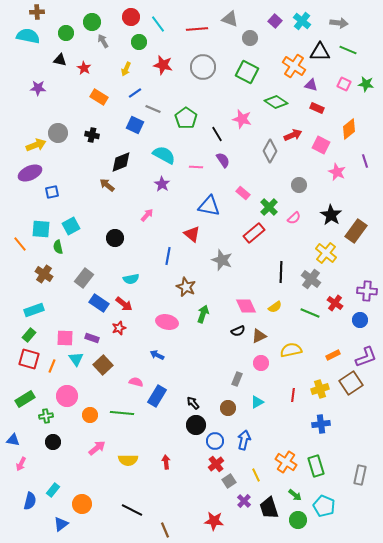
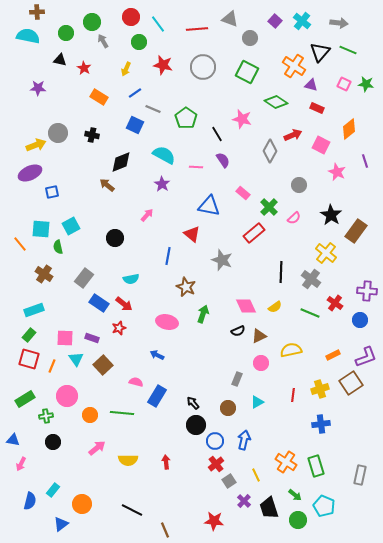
black triangle at (320, 52): rotated 50 degrees counterclockwise
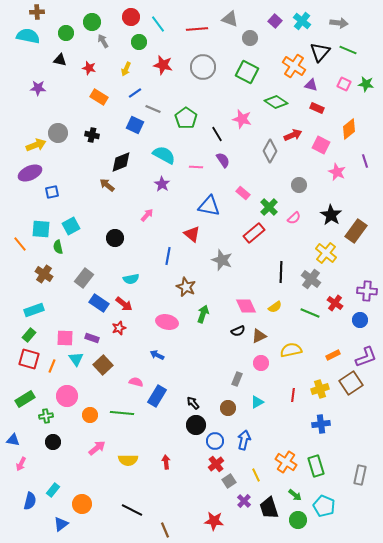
red star at (84, 68): moved 5 px right; rotated 16 degrees counterclockwise
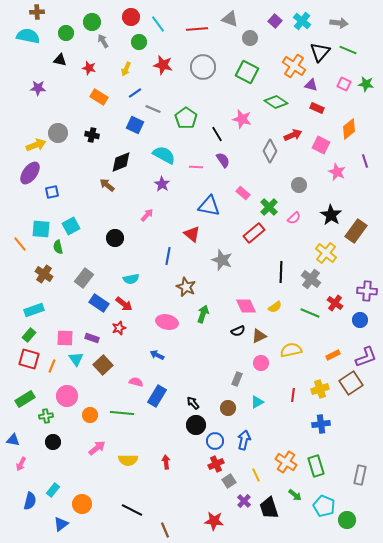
purple ellipse at (30, 173): rotated 30 degrees counterclockwise
red cross at (216, 464): rotated 14 degrees clockwise
green circle at (298, 520): moved 49 px right
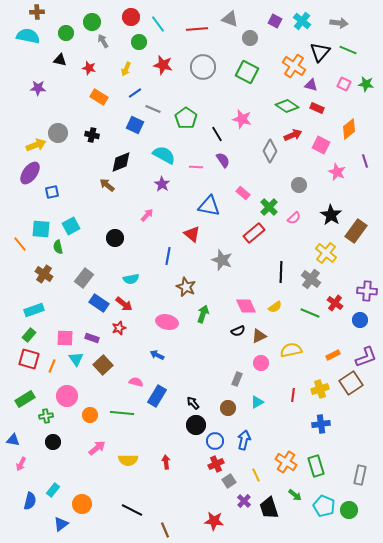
purple square at (275, 21): rotated 16 degrees counterclockwise
green diamond at (276, 102): moved 11 px right, 4 px down
green circle at (347, 520): moved 2 px right, 10 px up
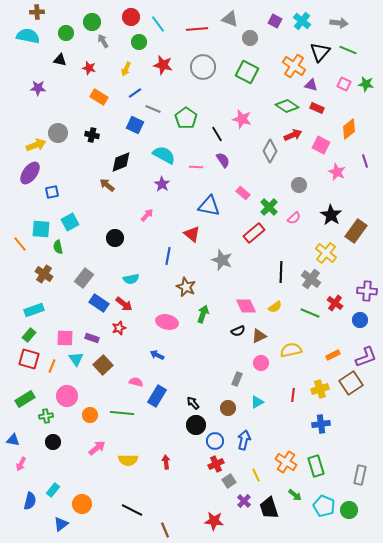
cyan square at (71, 226): moved 1 px left, 4 px up
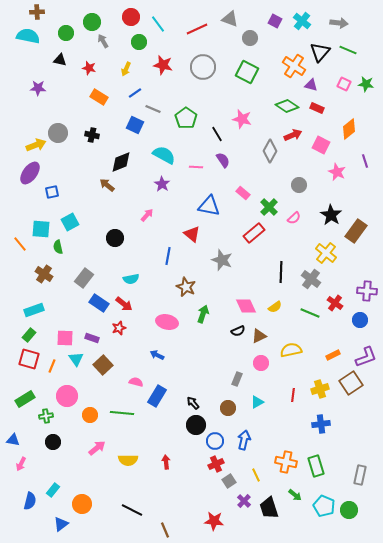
red line at (197, 29): rotated 20 degrees counterclockwise
orange cross at (286, 462): rotated 20 degrees counterclockwise
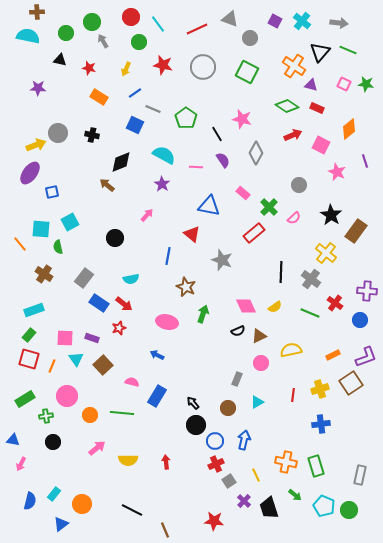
gray diamond at (270, 151): moved 14 px left, 2 px down
pink semicircle at (136, 382): moved 4 px left
cyan rectangle at (53, 490): moved 1 px right, 4 px down
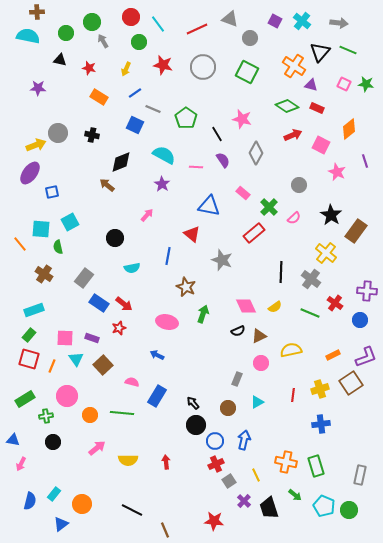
cyan semicircle at (131, 279): moved 1 px right, 11 px up
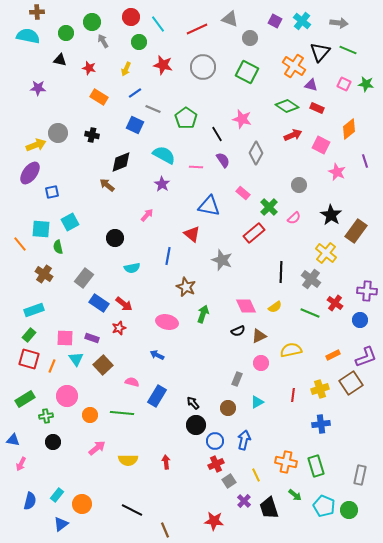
cyan rectangle at (54, 494): moved 3 px right, 1 px down
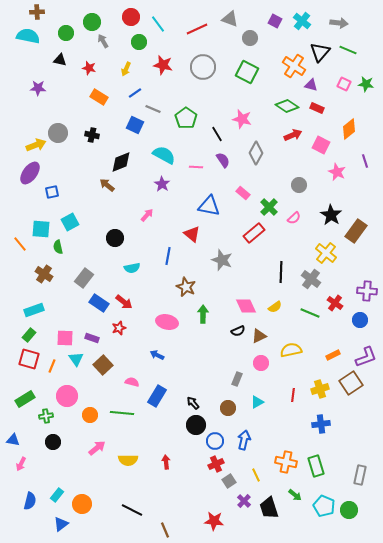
red arrow at (124, 304): moved 2 px up
green arrow at (203, 314): rotated 18 degrees counterclockwise
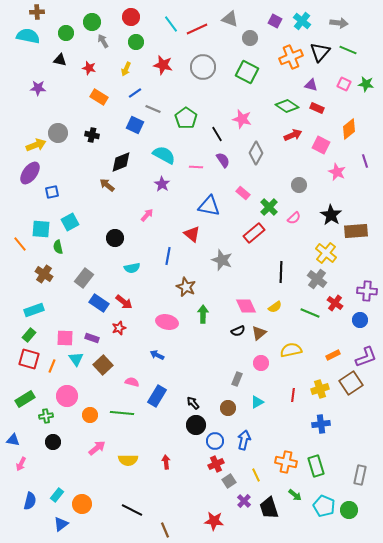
cyan line at (158, 24): moved 13 px right
green circle at (139, 42): moved 3 px left
orange cross at (294, 66): moved 3 px left, 9 px up; rotated 35 degrees clockwise
brown rectangle at (356, 231): rotated 50 degrees clockwise
gray cross at (311, 279): moved 6 px right
brown triangle at (259, 336): moved 3 px up; rotated 14 degrees counterclockwise
